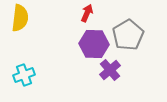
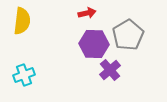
red arrow: rotated 54 degrees clockwise
yellow semicircle: moved 2 px right, 3 px down
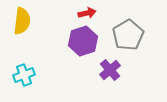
purple hexagon: moved 11 px left, 3 px up; rotated 20 degrees counterclockwise
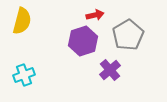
red arrow: moved 8 px right, 2 px down
yellow semicircle: rotated 8 degrees clockwise
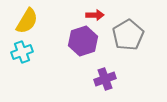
red arrow: rotated 12 degrees clockwise
yellow semicircle: moved 5 px right; rotated 16 degrees clockwise
purple cross: moved 5 px left, 9 px down; rotated 20 degrees clockwise
cyan cross: moved 2 px left, 23 px up
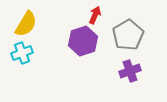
red arrow: rotated 66 degrees counterclockwise
yellow semicircle: moved 1 px left, 3 px down
cyan cross: moved 1 px down
purple cross: moved 25 px right, 8 px up
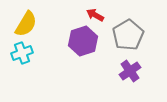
red arrow: rotated 84 degrees counterclockwise
purple cross: rotated 15 degrees counterclockwise
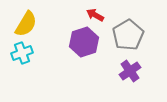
purple hexagon: moved 1 px right, 1 px down
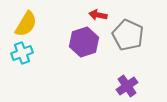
red arrow: moved 3 px right; rotated 18 degrees counterclockwise
gray pentagon: rotated 16 degrees counterclockwise
purple cross: moved 3 px left, 15 px down
